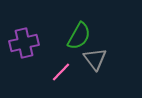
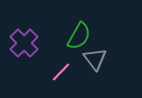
purple cross: rotated 32 degrees counterclockwise
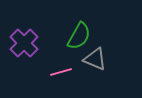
gray triangle: rotated 30 degrees counterclockwise
pink line: rotated 30 degrees clockwise
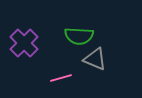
green semicircle: rotated 64 degrees clockwise
pink line: moved 6 px down
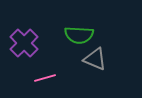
green semicircle: moved 1 px up
pink line: moved 16 px left
